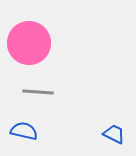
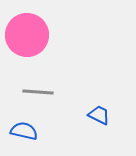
pink circle: moved 2 px left, 8 px up
blue trapezoid: moved 15 px left, 19 px up
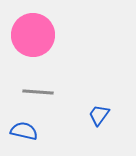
pink circle: moved 6 px right
blue trapezoid: rotated 80 degrees counterclockwise
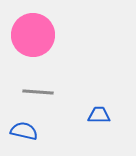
blue trapezoid: rotated 55 degrees clockwise
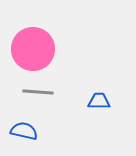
pink circle: moved 14 px down
blue trapezoid: moved 14 px up
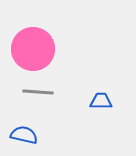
blue trapezoid: moved 2 px right
blue semicircle: moved 4 px down
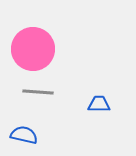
blue trapezoid: moved 2 px left, 3 px down
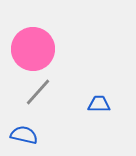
gray line: rotated 52 degrees counterclockwise
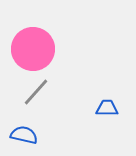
gray line: moved 2 px left
blue trapezoid: moved 8 px right, 4 px down
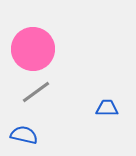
gray line: rotated 12 degrees clockwise
